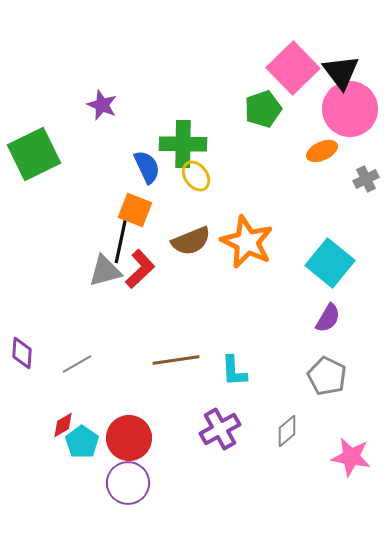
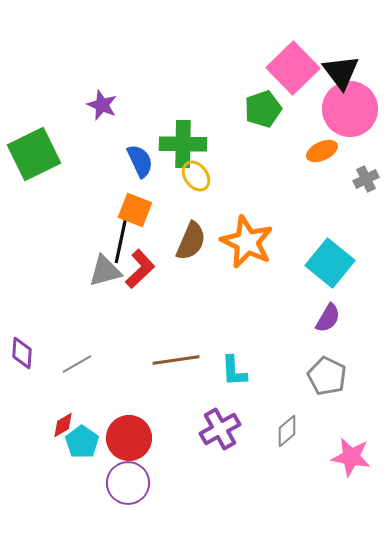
blue semicircle: moved 7 px left, 6 px up
brown semicircle: rotated 45 degrees counterclockwise
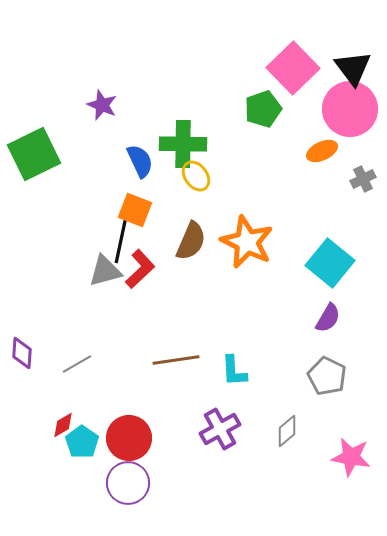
black triangle: moved 12 px right, 4 px up
gray cross: moved 3 px left
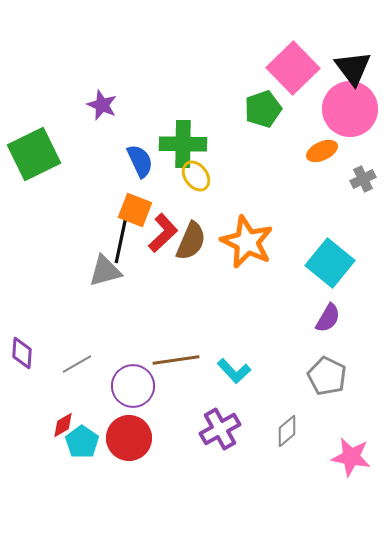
red L-shape: moved 23 px right, 36 px up
cyan L-shape: rotated 40 degrees counterclockwise
purple circle: moved 5 px right, 97 px up
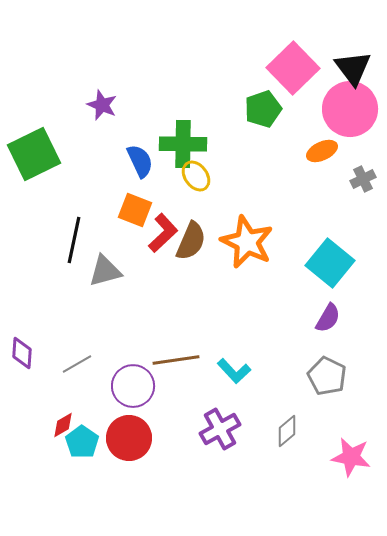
black line: moved 47 px left
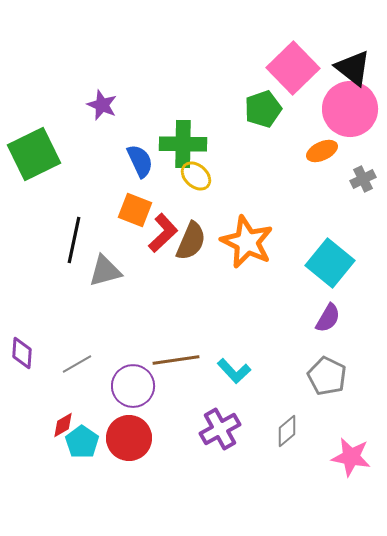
black triangle: rotated 15 degrees counterclockwise
yellow ellipse: rotated 12 degrees counterclockwise
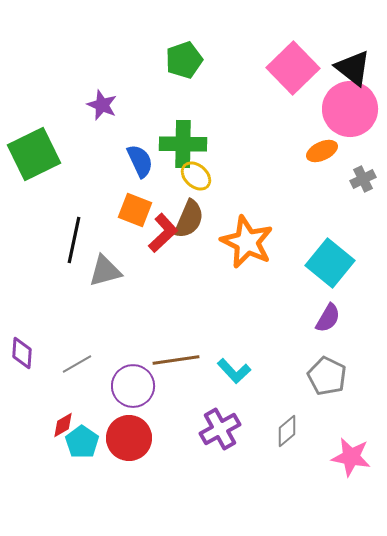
green pentagon: moved 79 px left, 49 px up
brown semicircle: moved 2 px left, 22 px up
